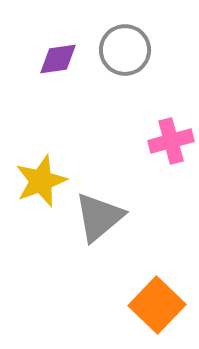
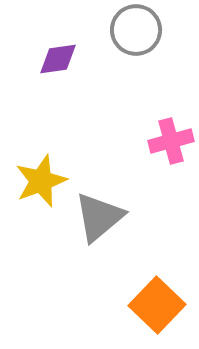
gray circle: moved 11 px right, 20 px up
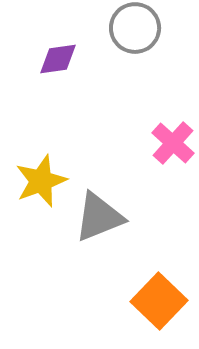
gray circle: moved 1 px left, 2 px up
pink cross: moved 2 px right, 2 px down; rotated 33 degrees counterclockwise
gray triangle: rotated 18 degrees clockwise
orange square: moved 2 px right, 4 px up
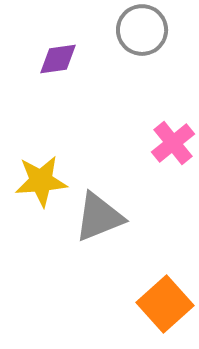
gray circle: moved 7 px right, 2 px down
pink cross: rotated 9 degrees clockwise
yellow star: rotated 16 degrees clockwise
orange square: moved 6 px right, 3 px down; rotated 4 degrees clockwise
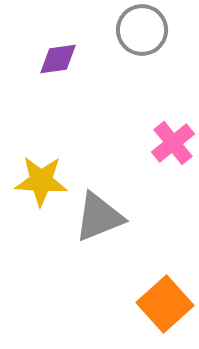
yellow star: rotated 8 degrees clockwise
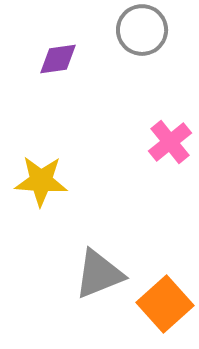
pink cross: moved 3 px left, 1 px up
gray triangle: moved 57 px down
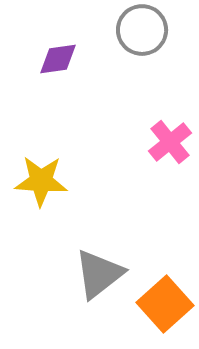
gray triangle: rotated 16 degrees counterclockwise
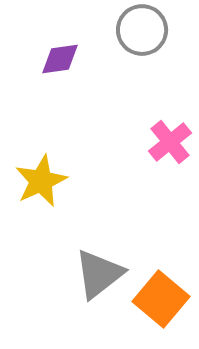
purple diamond: moved 2 px right
yellow star: rotated 28 degrees counterclockwise
orange square: moved 4 px left, 5 px up; rotated 8 degrees counterclockwise
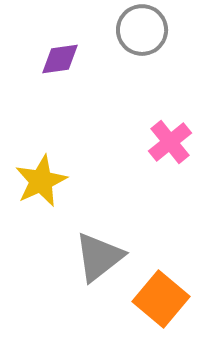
gray triangle: moved 17 px up
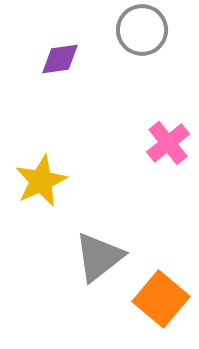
pink cross: moved 2 px left, 1 px down
